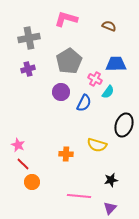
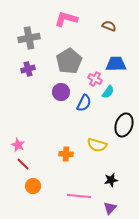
orange circle: moved 1 px right, 4 px down
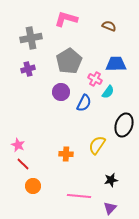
gray cross: moved 2 px right
yellow semicircle: rotated 108 degrees clockwise
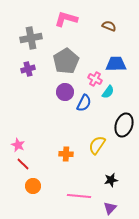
gray pentagon: moved 3 px left
purple circle: moved 4 px right
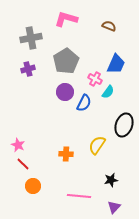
blue trapezoid: rotated 115 degrees clockwise
purple triangle: moved 4 px right, 1 px up
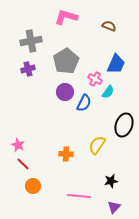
pink L-shape: moved 2 px up
gray cross: moved 3 px down
black star: moved 1 px down
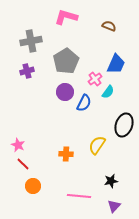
purple cross: moved 1 px left, 2 px down
pink cross: rotated 24 degrees clockwise
purple triangle: moved 1 px up
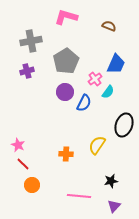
orange circle: moved 1 px left, 1 px up
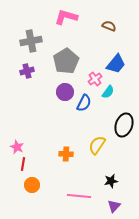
blue trapezoid: rotated 15 degrees clockwise
pink star: moved 1 px left, 2 px down
red line: rotated 56 degrees clockwise
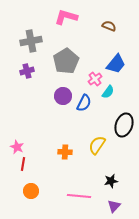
purple circle: moved 2 px left, 4 px down
orange cross: moved 1 px left, 2 px up
orange circle: moved 1 px left, 6 px down
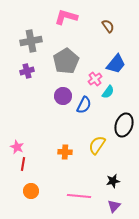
brown semicircle: moved 1 px left; rotated 32 degrees clockwise
blue semicircle: moved 2 px down
black star: moved 2 px right
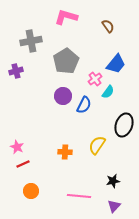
purple cross: moved 11 px left
red line: rotated 56 degrees clockwise
